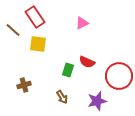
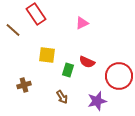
red rectangle: moved 1 px right, 3 px up
yellow square: moved 9 px right, 11 px down
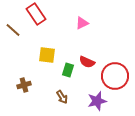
red circle: moved 4 px left
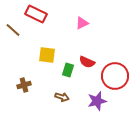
red rectangle: rotated 30 degrees counterclockwise
brown arrow: rotated 40 degrees counterclockwise
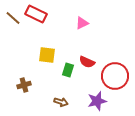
brown line: moved 12 px up
brown arrow: moved 1 px left, 5 px down
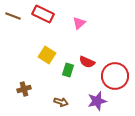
red rectangle: moved 7 px right
brown line: moved 2 px up; rotated 21 degrees counterclockwise
pink triangle: moved 3 px left; rotated 16 degrees counterclockwise
yellow square: rotated 24 degrees clockwise
brown cross: moved 4 px down
